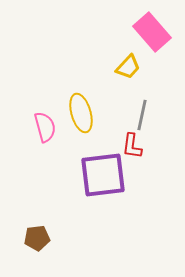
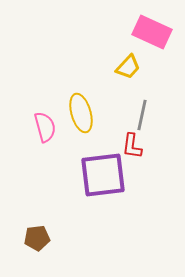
pink rectangle: rotated 24 degrees counterclockwise
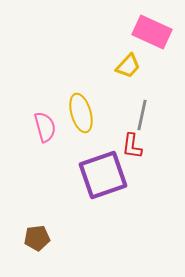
yellow trapezoid: moved 1 px up
purple square: rotated 12 degrees counterclockwise
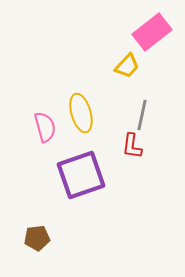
pink rectangle: rotated 63 degrees counterclockwise
yellow trapezoid: moved 1 px left
purple square: moved 22 px left
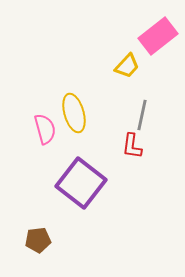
pink rectangle: moved 6 px right, 4 px down
yellow ellipse: moved 7 px left
pink semicircle: moved 2 px down
purple square: moved 8 px down; rotated 33 degrees counterclockwise
brown pentagon: moved 1 px right, 2 px down
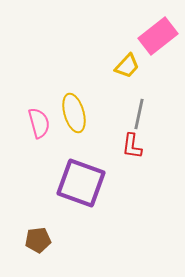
gray line: moved 3 px left, 1 px up
pink semicircle: moved 6 px left, 6 px up
purple square: rotated 18 degrees counterclockwise
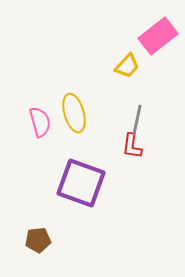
gray line: moved 2 px left, 6 px down
pink semicircle: moved 1 px right, 1 px up
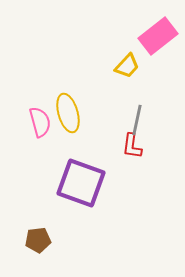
yellow ellipse: moved 6 px left
